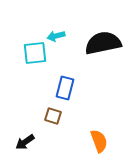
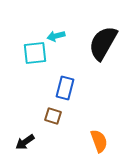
black semicircle: rotated 48 degrees counterclockwise
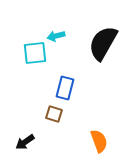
brown square: moved 1 px right, 2 px up
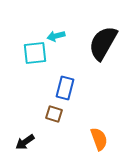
orange semicircle: moved 2 px up
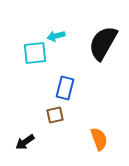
brown square: moved 1 px right, 1 px down; rotated 30 degrees counterclockwise
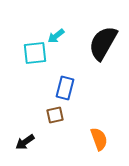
cyan arrow: rotated 24 degrees counterclockwise
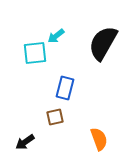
brown square: moved 2 px down
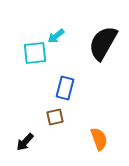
black arrow: rotated 12 degrees counterclockwise
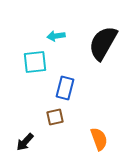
cyan arrow: rotated 30 degrees clockwise
cyan square: moved 9 px down
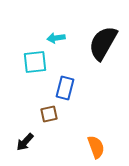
cyan arrow: moved 2 px down
brown square: moved 6 px left, 3 px up
orange semicircle: moved 3 px left, 8 px down
